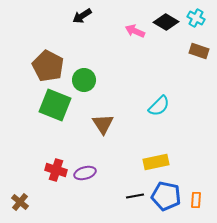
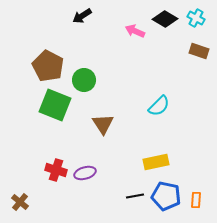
black diamond: moved 1 px left, 3 px up
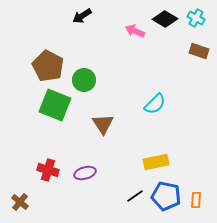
cyan semicircle: moved 4 px left, 2 px up
red cross: moved 8 px left
black line: rotated 24 degrees counterclockwise
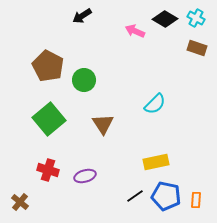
brown rectangle: moved 2 px left, 3 px up
green square: moved 6 px left, 14 px down; rotated 28 degrees clockwise
purple ellipse: moved 3 px down
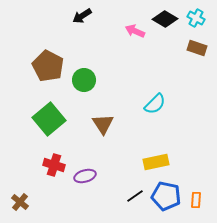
red cross: moved 6 px right, 5 px up
